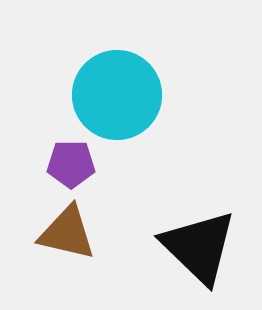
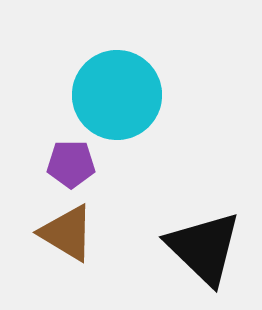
brown triangle: rotated 18 degrees clockwise
black triangle: moved 5 px right, 1 px down
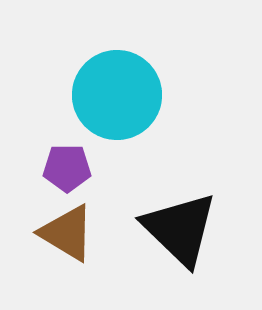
purple pentagon: moved 4 px left, 4 px down
black triangle: moved 24 px left, 19 px up
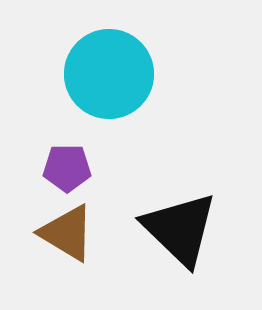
cyan circle: moved 8 px left, 21 px up
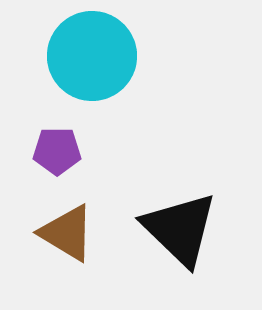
cyan circle: moved 17 px left, 18 px up
purple pentagon: moved 10 px left, 17 px up
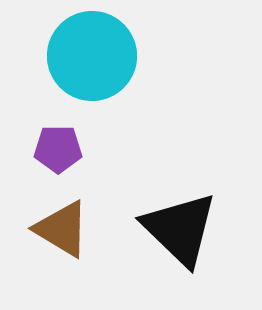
purple pentagon: moved 1 px right, 2 px up
brown triangle: moved 5 px left, 4 px up
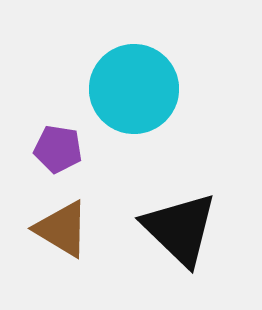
cyan circle: moved 42 px right, 33 px down
purple pentagon: rotated 9 degrees clockwise
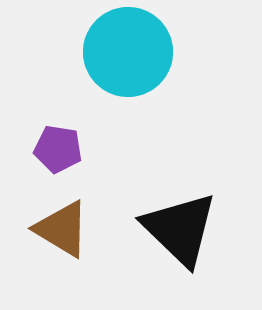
cyan circle: moved 6 px left, 37 px up
